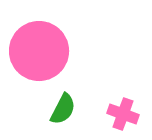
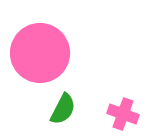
pink circle: moved 1 px right, 2 px down
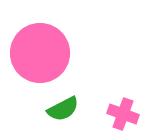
green semicircle: rotated 36 degrees clockwise
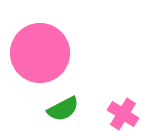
pink cross: rotated 12 degrees clockwise
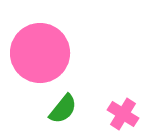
green semicircle: rotated 24 degrees counterclockwise
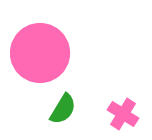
green semicircle: rotated 8 degrees counterclockwise
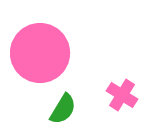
pink cross: moved 1 px left, 19 px up
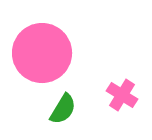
pink circle: moved 2 px right
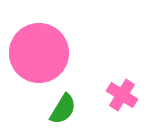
pink circle: moved 3 px left
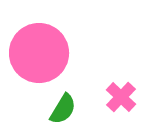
pink cross: moved 1 px left, 2 px down; rotated 12 degrees clockwise
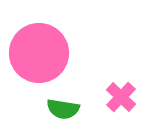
green semicircle: rotated 68 degrees clockwise
